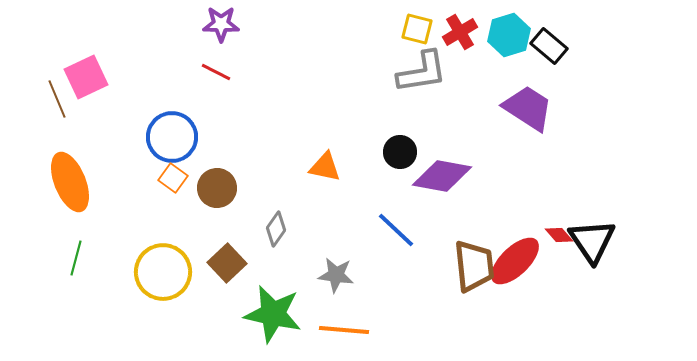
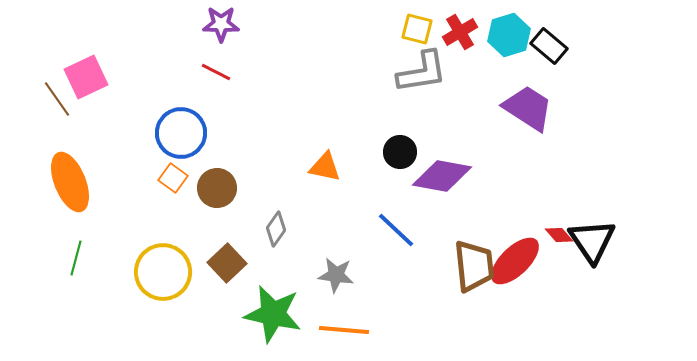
brown line: rotated 12 degrees counterclockwise
blue circle: moved 9 px right, 4 px up
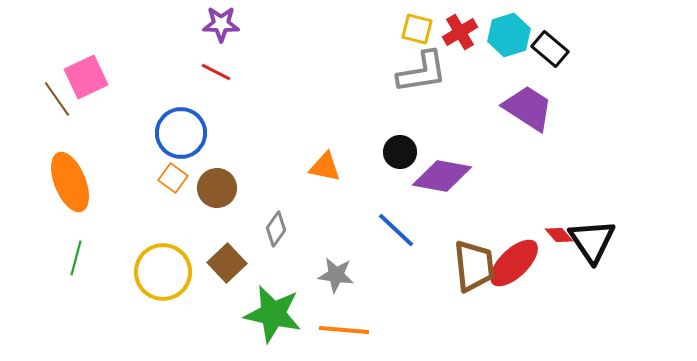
black rectangle: moved 1 px right, 3 px down
red ellipse: moved 1 px left, 2 px down
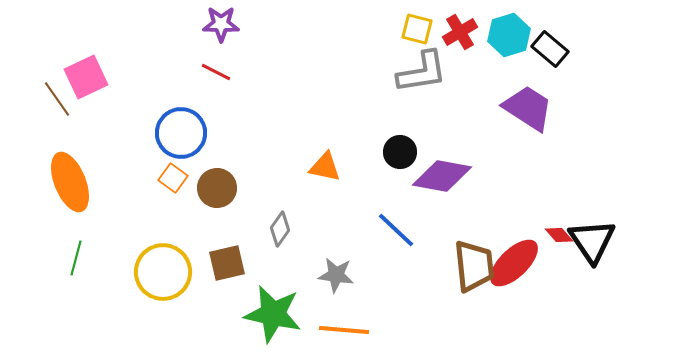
gray diamond: moved 4 px right
brown square: rotated 30 degrees clockwise
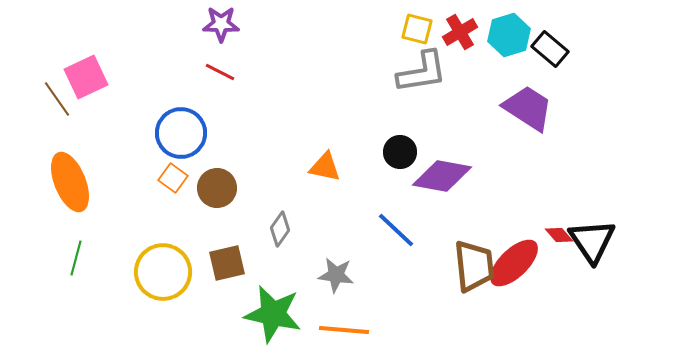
red line: moved 4 px right
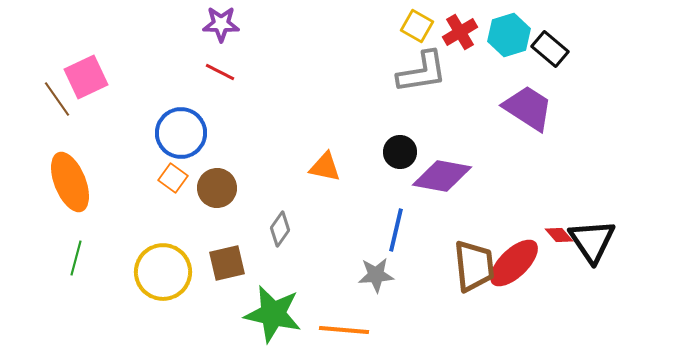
yellow square: moved 3 px up; rotated 16 degrees clockwise
blue line: rotated 60 degrees clockwise
gray star: moved 40 px right; rotated 12 degrees counterclockwise
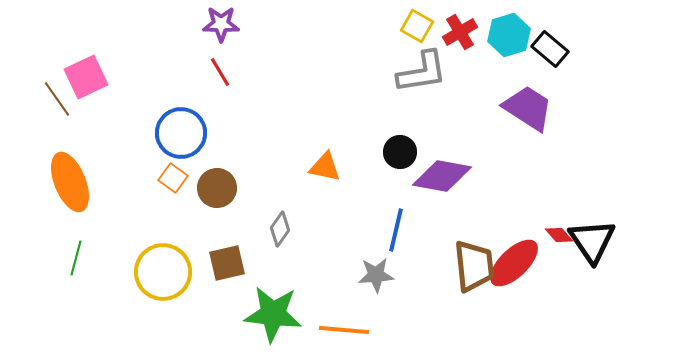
red line: rotated 32 degrees clockwise
green star: rotated 6 degrees counterclockwise
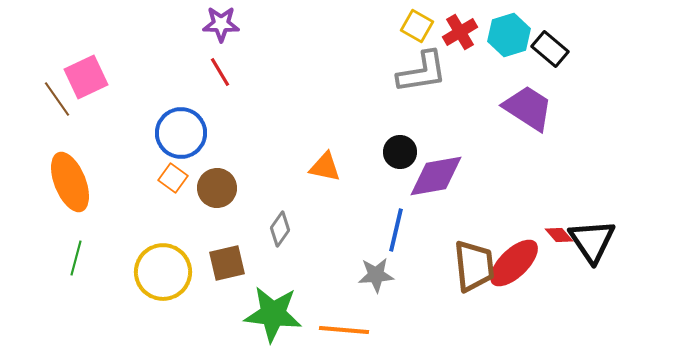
purple diamond: moved 6 px left; rotated 20 degrees counterclockwise
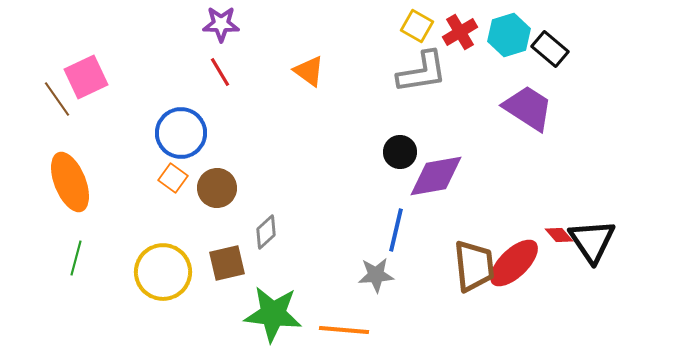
orange triangle: moved 16 px left, 96 px up; rotated 24 degrees clockwise
gray diamond: moved 14 px left, 3 px down; rotated 12 degrees clockwise
